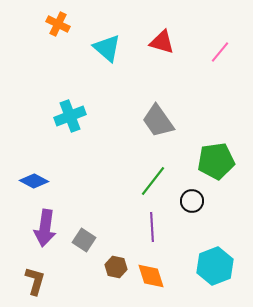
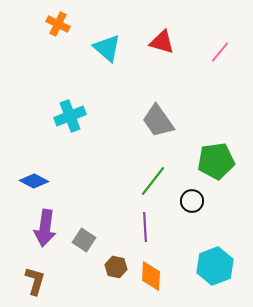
purple line: moved 7 px left
orange diamond: rotated 20 degrees clockwise
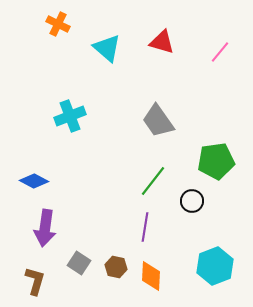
purple line: rotated 12 degrees clockwise
gray square: moved 5 px left, 23 px down
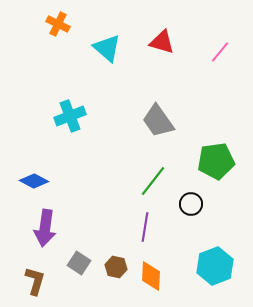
black circle: moved 1 px left, 3 px down
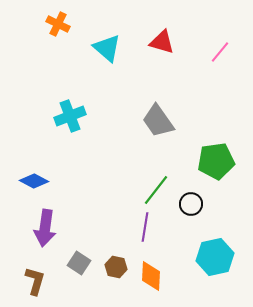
green line: moved 3 px right, 9 px down
cyan hexagon: moved 9 px up; rotated 9 degrees clockwise
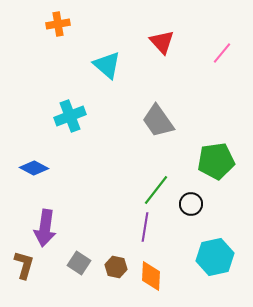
orange cross: rotated 35 degrees counterclockwise
red triangle: rotated 32 degrees clockwise
cyan triangle: moved 17 px down
pink line: moved 2 px right, 1 px down
blue diamond: moved 13 px up
brown L-shape: moved 11 px left, 16 px up
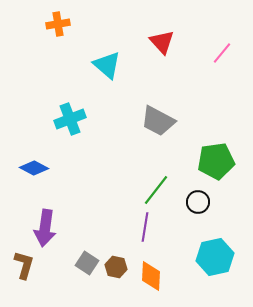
cyan cross: moved 3 px down
gray trapezoid: rotated 27 degrees counterclockwise
black circle: moved 7 px right, 2 px up
gray square: moved 8 px right
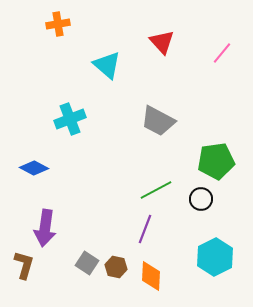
green line: rotated 24 degrees clockwise
black circle: moved 3 px right, 3 px up
purple line: moved 2 px down; rotated 12 degrees clockwise
cyan hexagon: rotated 15 degrees counterclockwise
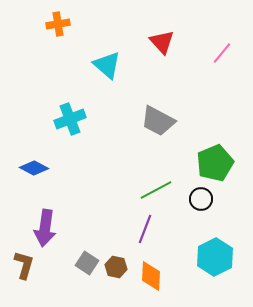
green pentagon: moved 1 px left, 2 px down; rotated 15 degrees counterclockwise
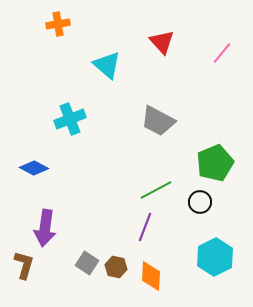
black circle: moved 1 px left, 3 px down
purple line: moved 2 px up
